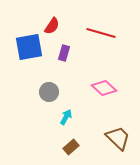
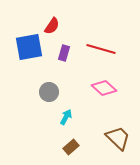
red line: moved 16 px down
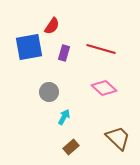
cyan arrow: moved 2 px left
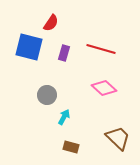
red semicircle: moved 1 px left, 3 px up
blue square: rotated 24 degrees clockwise
gray circle: moved 2 px left, 3 px down
brown rectangle: rotated 56 degrees clockwise
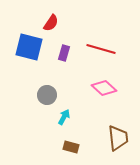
brown trapezoid: rotated 40 degrees clockwise
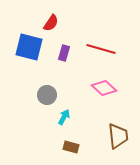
brown trapezoid: moved 2 px up
